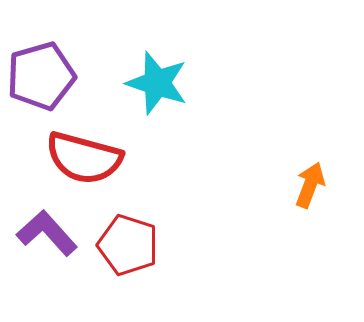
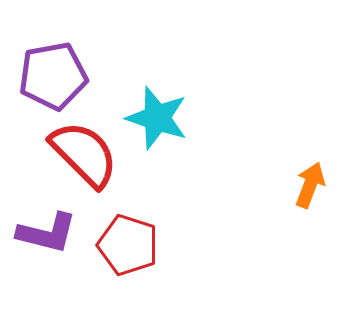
purple pentagon: moved 12 px right; rotated 6 degrees clockwise
cyan star: moved 35 px down
red semicircle: moved 4 px up; rotated 150 degrees counterclockwise
purple L-shape: rotated 146 degrees clockwise
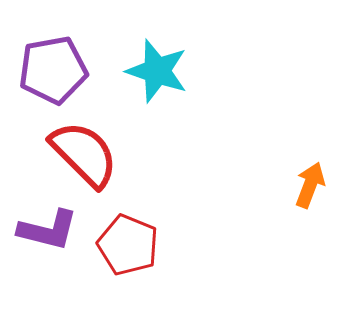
purple pentagon: moved 6 px up
cyan star: moved 47 px up
purple L-shape: moved 1 px right, 3 px up
red pentagon: rotated 4 degrees clockwise
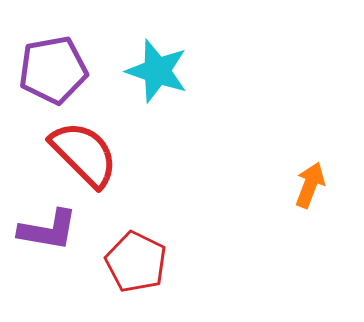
purple L-shape: rotated 4 degrees counterclockwise
red pentagon: moved 8 px right, 17 px down; rotated 4 degrees clockwise
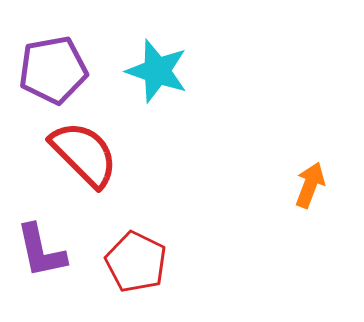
purple L-shape: moved 7 px left, 21 px down; rotated 68 degrees clockwise
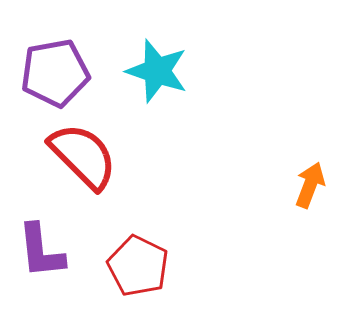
purple pentagon: moved 2 px right, 3 px down
red semicircle: moved 1 px left, 2 px down
purple L-shape: rotated 6 degrees clockwise
red pentagon: moved 2 px right, 4 px down
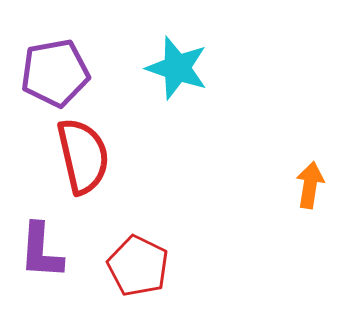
cyan star: moved 20 px right, 3 px up
red semicircle: rotated 32 degrees clockwise
orange arrow: rotated 12 degrees counterclockwise
purple L-shape: rotated 10 degrees clockwise
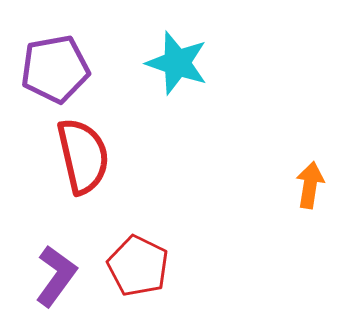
cyan star: moved 5 px up
purple pentagon: moved 4 px up
purple L-shape: moved 15 px right, 25 px down; rotated 148 degrees counterclockwise
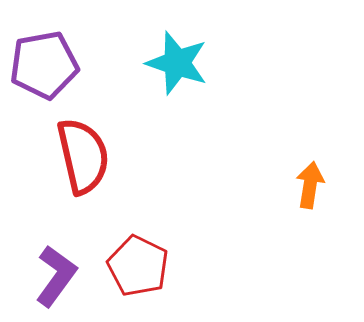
purple pentagon: moved 11 px left, 4 px up
